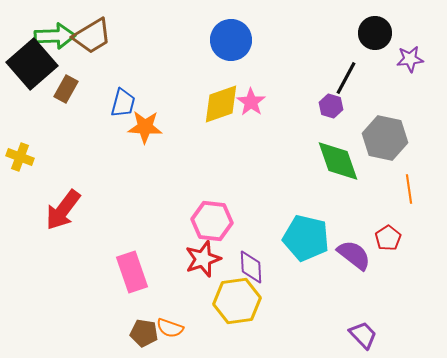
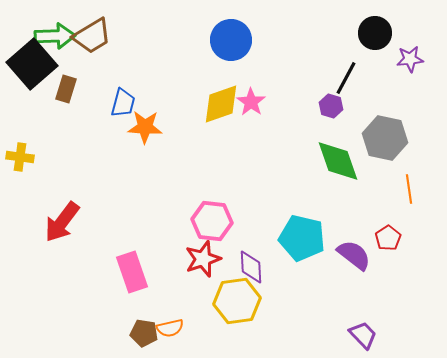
brown rectangle: rotated 12 degrees counterclockwise
yellow cross: rotated 12 degrees counterclockwise
red arrow: moved 1 px left, 12 px down
cyan pentagon: moved 4 px left
orange semicircle: rotated 32 degrees counterclockwise
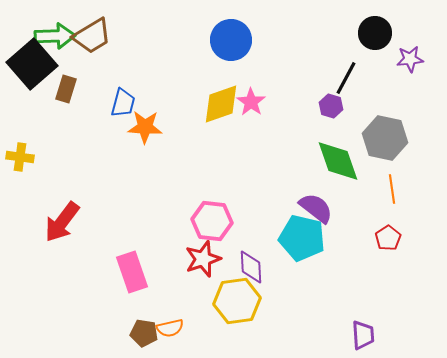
orange line: moved 17 px left
purple semicircle: moved 38 px left, 47 px up
purple trapezoid: rotated 40 degrees clockwise
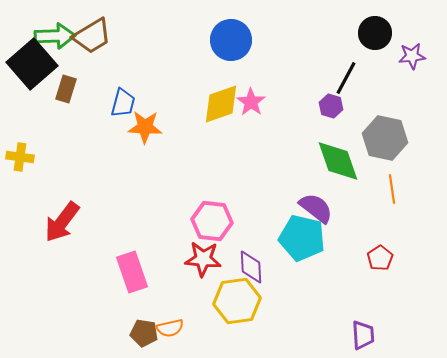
purple star: moved 2 px right, 3 px up
red pentagon: moved 8 px left, 20 px down
red star: rotated 24 degrees clockwise
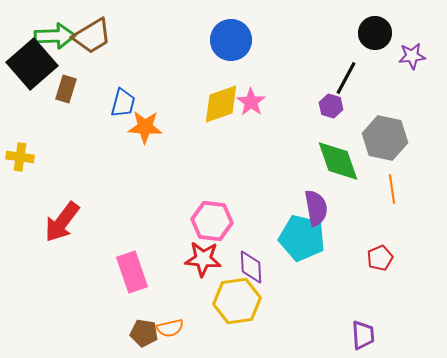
purple semicircle: rotated 42 degrees clockwise
red pentagon: rotated 10 degrees clockwise
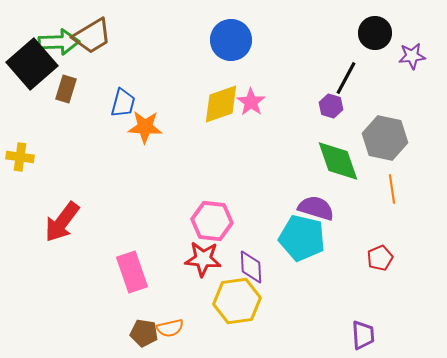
green arrow: moved 4 px right, 6 px down
purple semicircle: rotated 63 degrees counterclockwise
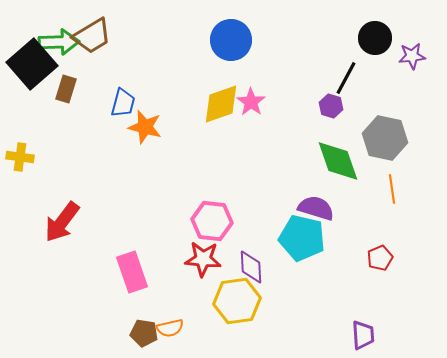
black circle: moved 5 px down
orange star: rotated 12 degrees clockwise
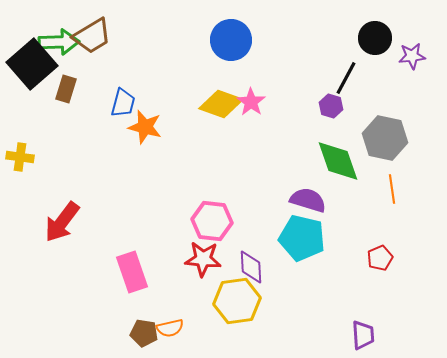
yellow diamond: rotated 39 degrees clockwise
purple semicircle: moved 8 px left, 8 px up
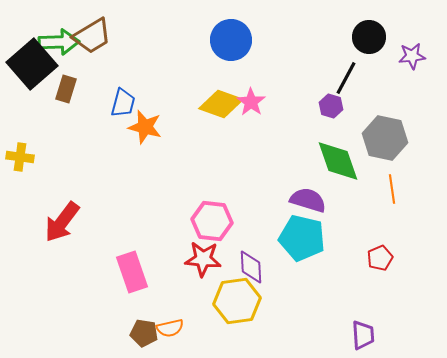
black circle: moved 6 px left, 1 px up
